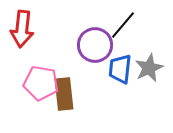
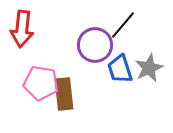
blue trapezoid: rotated 24 degrees counterclockwise
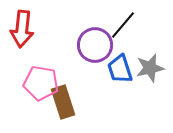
gray star: moved 1 px right; rotated 12 degrees clockwise
brown rectangle: moved 1 px left, 8 px down; rotated 12 degrees counterclockwise
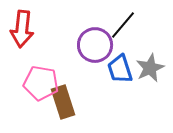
gray star: rotated 12 degrees counterclockwise
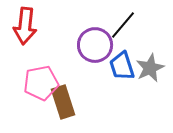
red arrow: moved 3 px right, 3 px up
blue trapezoid: moved 2 px right, 3 px up
pink pentagon: rotated 20 degrees counterclockwise
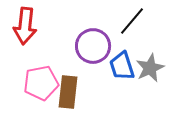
black line: moved 9 px right, 4 px up
purple circle: moved 2 px left, 1 px down
brown rectangle: moved 5 px right, 10 px up; rotated 24 degrees clockwise
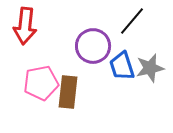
gray star: rotated 12 degrees clockwise
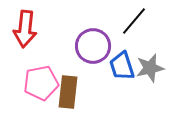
black line: moved 2 px right
red arrow: moved 3 px down
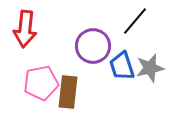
black line: moved 1 px right
